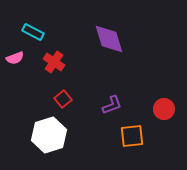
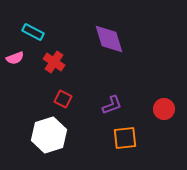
red square: rotated 24 degrees counterclockwise
orange square: moved 7 px left, 2 px down
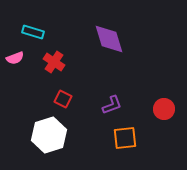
cyan rectangle: rotated 10 degrees counterclockwise
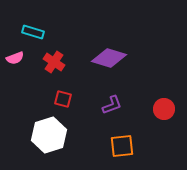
purple diamond: moved 19 px down; rotated 56 degrees counterclockwise
red square: rotated 12 degrees counterclockwise
orange square: moved 3 px left, 8 px down
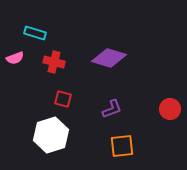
cyan rectangle: moved 2 px right, 1 px down
red cross: rotated 20 degrees counterclockwise
purple L-shape: moved 4 px down
red circle: moved 6 px right
white hexagon: moved 2 px right
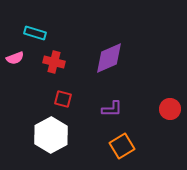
purple diamond: rotated 40 degrees counterclockwise
purple L-shape: rotated 20 degrees clockwise
white hexagon: rotated 12 degrees counterclockwise
orange square: rotated 25 degrees counterclockwise
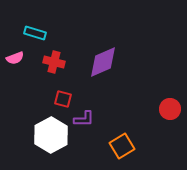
purple diamond: moved 6 px left, 4 px down
purple L-shape: moved 28 px left, 10 px down
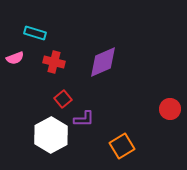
red square: rotated 36 degrees clockwise
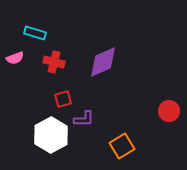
red square: rotated 24 degrees clockwise
red circle: moved 1 px left, 2 px down
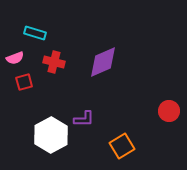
red square: moved 39 px left, 17 px up
